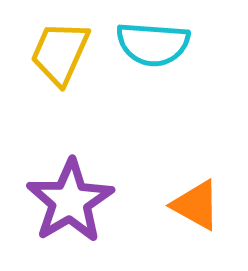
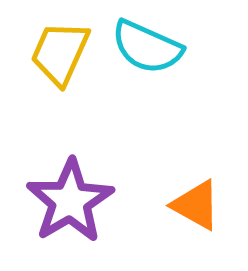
cyan semicircle: moved 6 px left, 3 px down; rotated 20 degrees clockwise
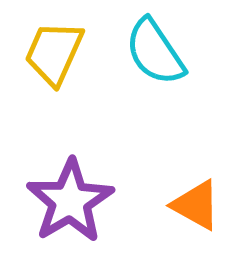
cyan semicircle: moved 8 px right, 5 px down; rotated 32 degrees clockwise
yellow trapezoid: moved 6 px left
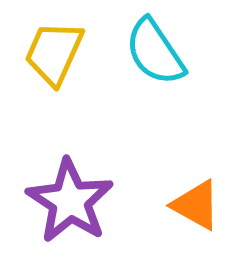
purple star: rotated 8 degrees counterclockwise
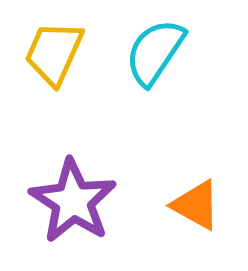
cyan semicircle: rotated 68 degrees clockwise
purple star: moved 3 px right
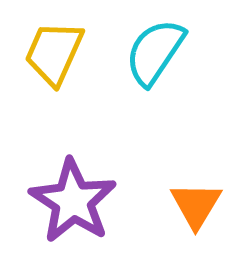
orange triangle: rotated 32 degrees clockwise
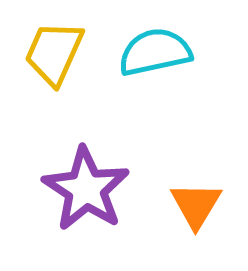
cyan semicircle: rotated 44 degrees clockwise
purple star: moved 13 px right, 12 px up
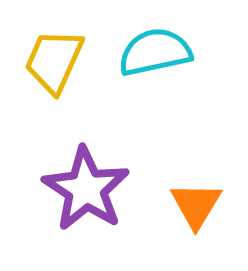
yellow trapezoid: moved 8 px down
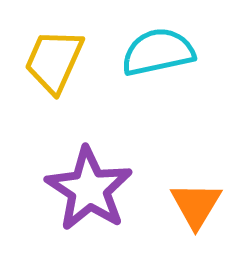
cyan semicircle: moved 3 px right
purple star: moved 3 px right
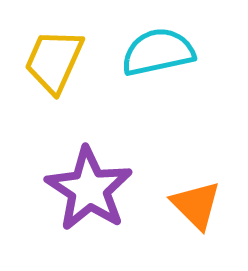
orange triangle: rotated 16 degrees counterclockwise
